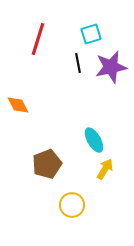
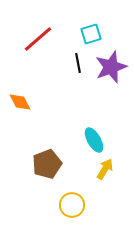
red line: rotated 32 degrees clockwise
purple star: rotated 8 degrees counterclockwise
orange diamond: moved 2 px right, 3 px up
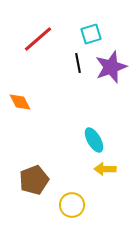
brown pentagon: moved 13 px left, 16 px down
yellow arrow: rotated 120 degrees counterclockwise
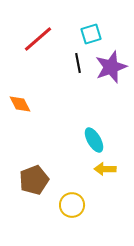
orange diamond: moved 2 px down
